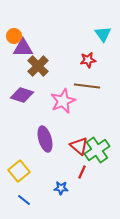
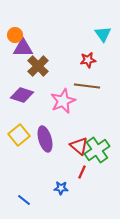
orange circle: moved 1 px right, 1 px up
yellow square: moved 36 px up
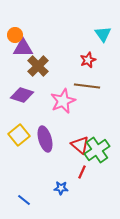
red star: rotated 14 degrees counterclockwise
red triangle: moved 1 px right, 1 px up
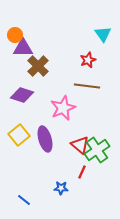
pink star: moved 7 px down
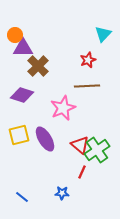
cyan triangle: rotated 18 degrees clockwise
brown line: rotated 10 degrees counterclockwise
yellow square: rotated 25 degrees clockwise
purple ellipse: rotated 15 degrees counterclockwise
blue star: moved 1 px right, 5 px down
blue line: moved 2 px left, 3 px up
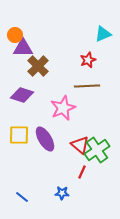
cyan triangle: rotated 24 degrees clockwise
yellow square: rotated 15 degrees clockwise
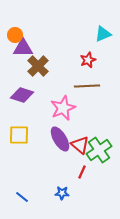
purple ellipse: moved 15 px right
green cross: moved 2 px right
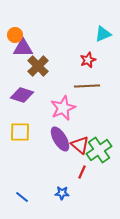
yellow square: moved 1 px right, 3 px up
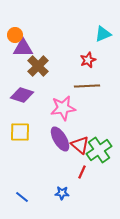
pink star: rotated 15 degrees clockwise
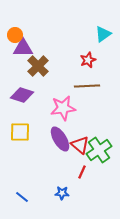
cyan triangle: rotated 12 degrees counterclockwise
